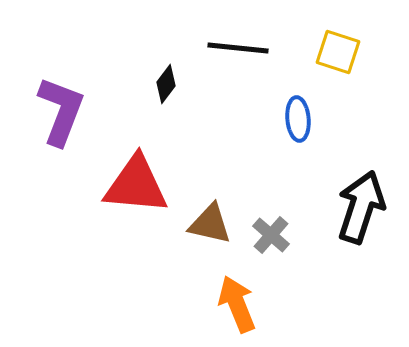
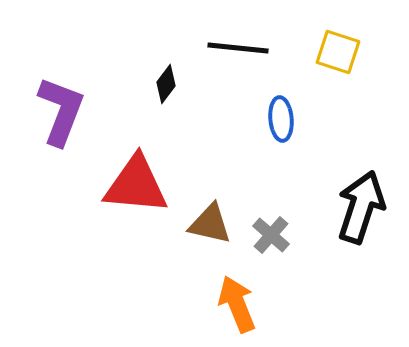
blue ellipse: moved 17 px left
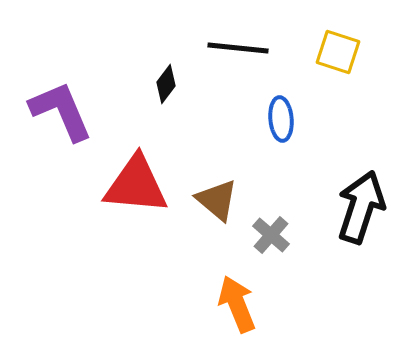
purple L-shape: rotated 44 degrees counterclockwise
brown triangle: moved 7 px right, 24 px up; rotated 27 degrees clockwise
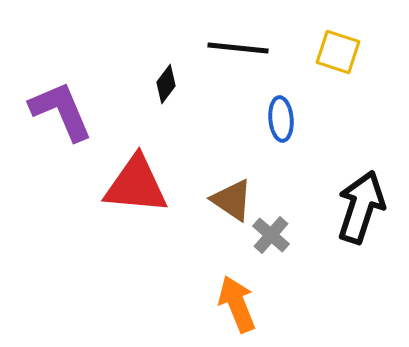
brown triangle: moved 15 px right; rotated 6 degrees counterclockwise
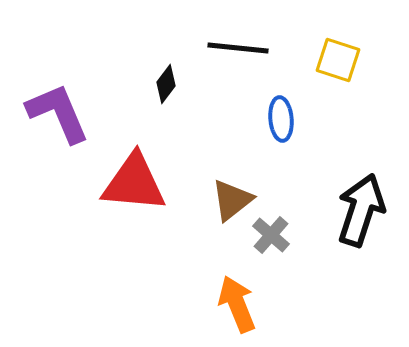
yellow square: moved 8 px down
purple L-shape: moved 3 px left, 2 px down
red triangle: moved 2 px left, 2 px up
brown triangle: rotated 48 degrees clockwise
black arrow: moved 3 px down
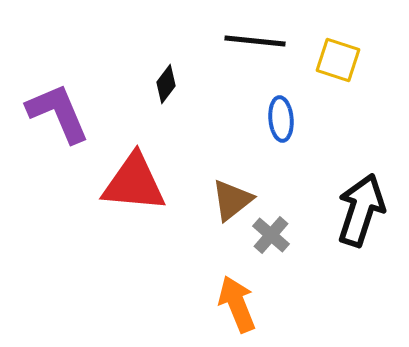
black line: moved 17 px right, 7 px up
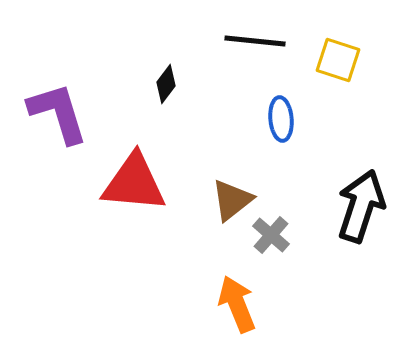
purple L-shape: rotated 6 degrees clockwise
black arrow: moved 4 px up
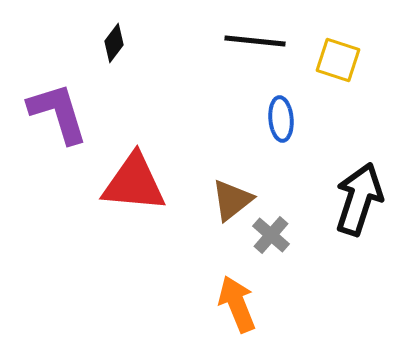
black diamond: moved 52 px left, 41 px up
black arrow: moved 2 px left, 7 px up
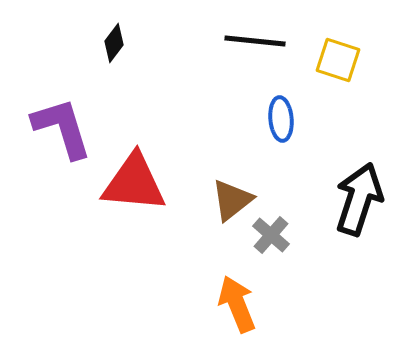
purple L-shape: moved 4 px right, 15 px down
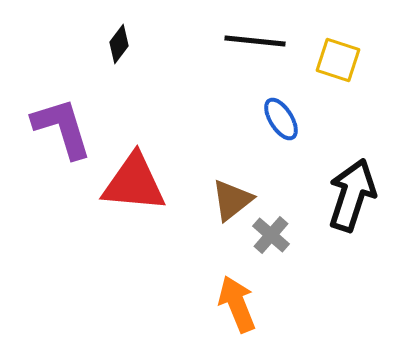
black diamond: moved 5 px right, 1 px down
blue ellipse: rotated 27 degrees counterclockwise
black arrow: moved 7 px left, 4 px up
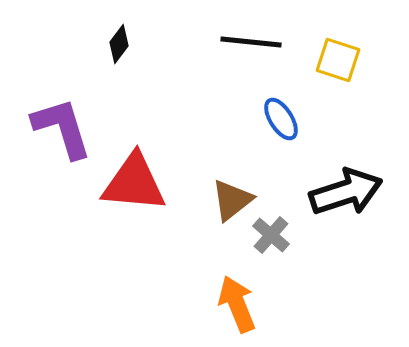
black line: moved 4 px left, 1 px down
black arrow: moved 6 px left, 3 px up; rotated 54 degrees clockwise
